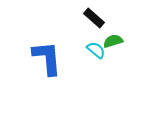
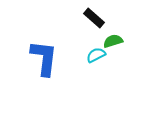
cyan semicircle: moved 5 px down; rotated 66 degrees counterclockwise
blue L-shape: moved 3 px left; rotated 12 degrees clockwise
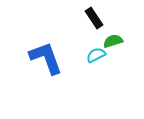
black rectangle: rotated 15 degrees clockwise
blue L-shape: moved 2 px right; rotated 27 degrees counterclockwise
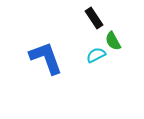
green semicircle: rotated 102 degrees counterclockwise
